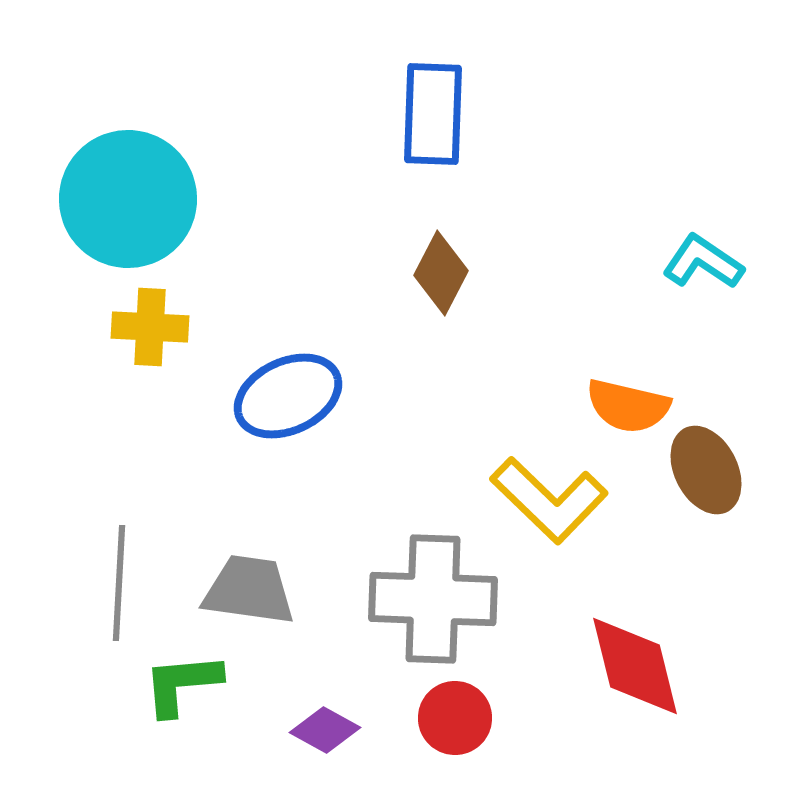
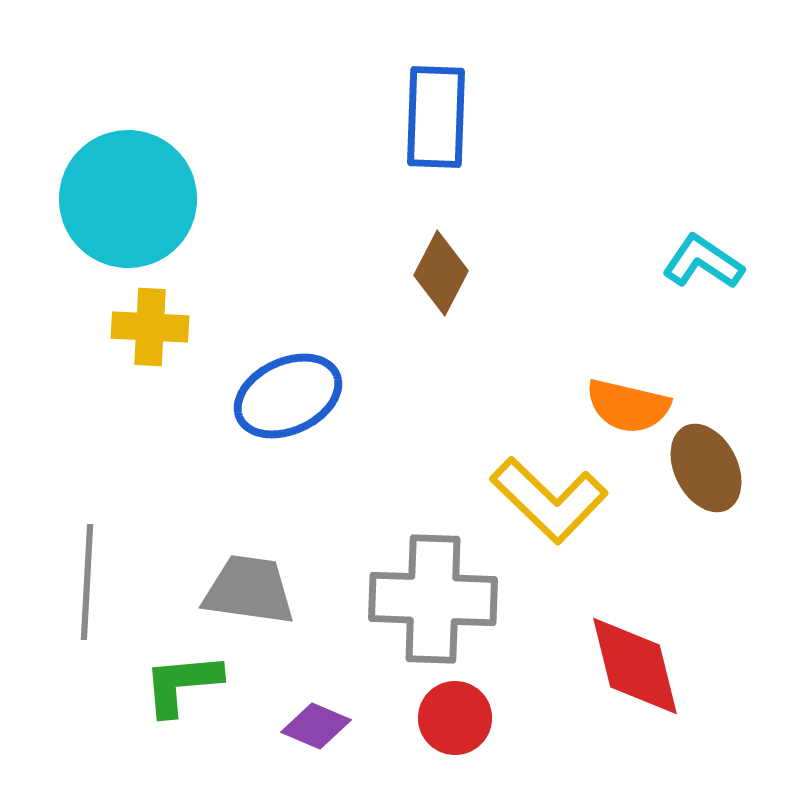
blue rectangle: moved 3 px right, 3 px down
brown ellipse: moved 2 px up
gray line: moved 32 px left, 1 px up
purple diamond: moved 9 px left, 4 px up; rotated 6 degrees counterclockwise
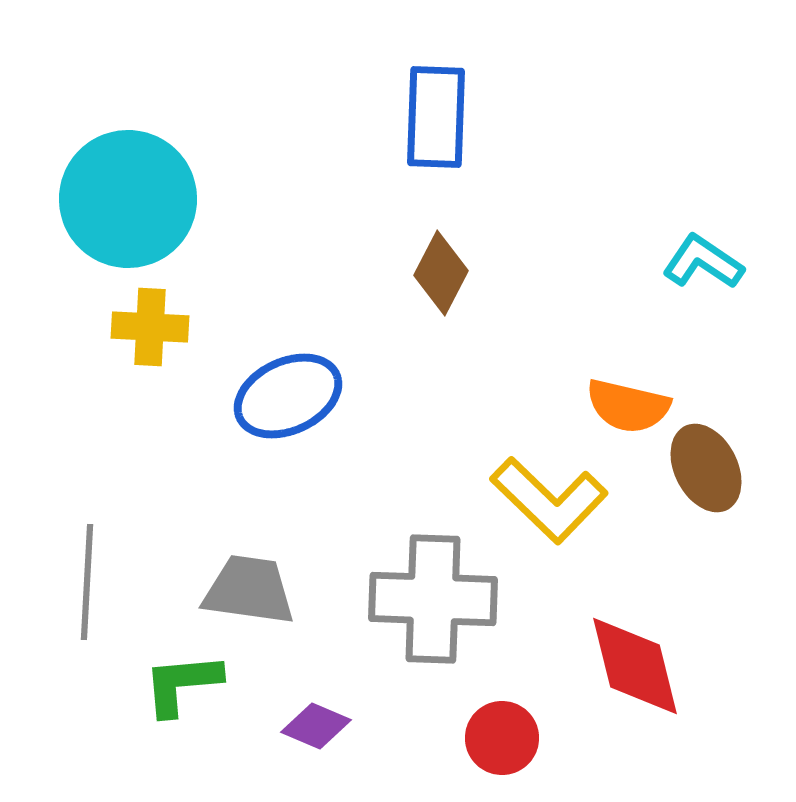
red circle: moved 47 px right, 20 px down
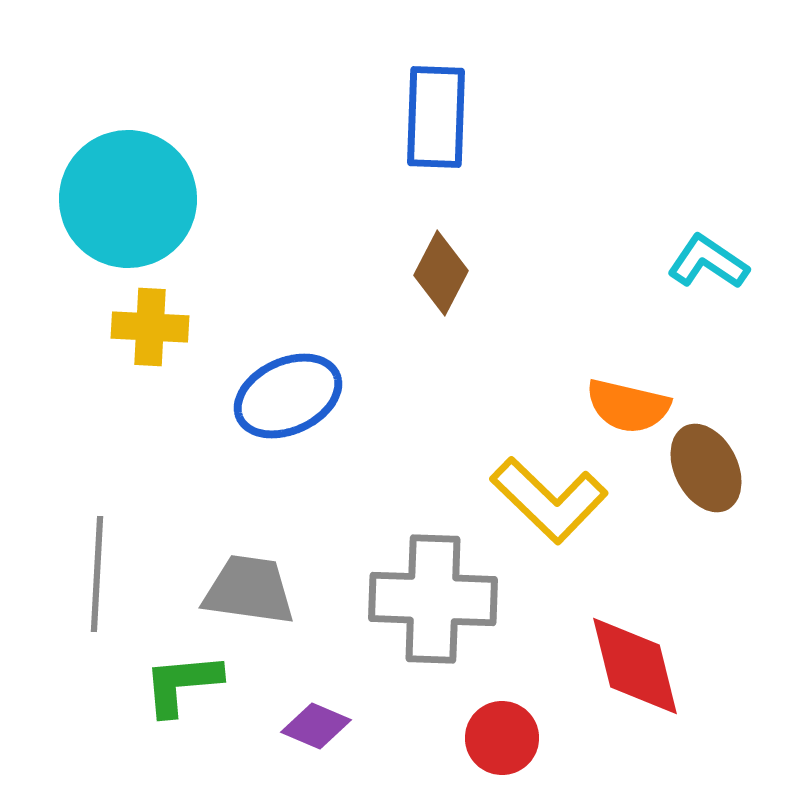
cyan L-shape: moved 5 px right
gray line: moved 10 px right, 8 px up
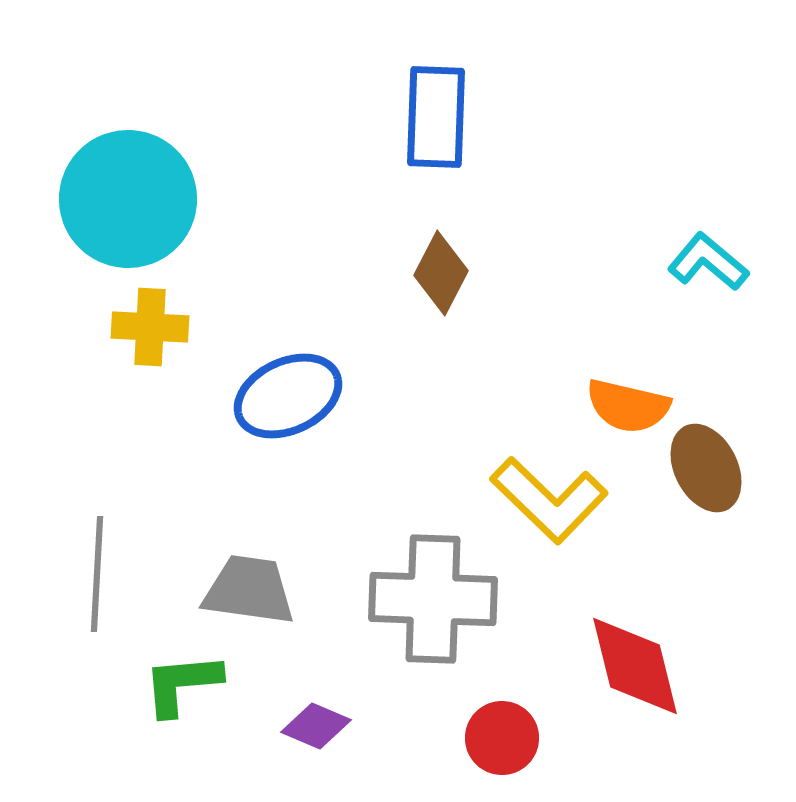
cyan L-shape: rotated 6 degrees clockwise
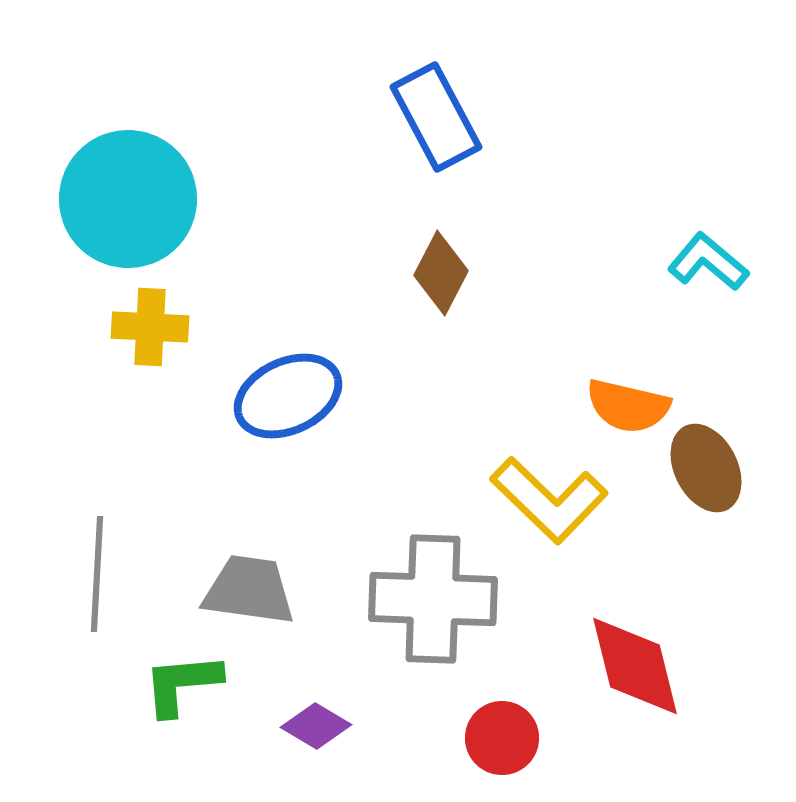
blue rectangle: rotated 30 degrees counterclockwise
purple diamond: rotated 8 degrees clockwise
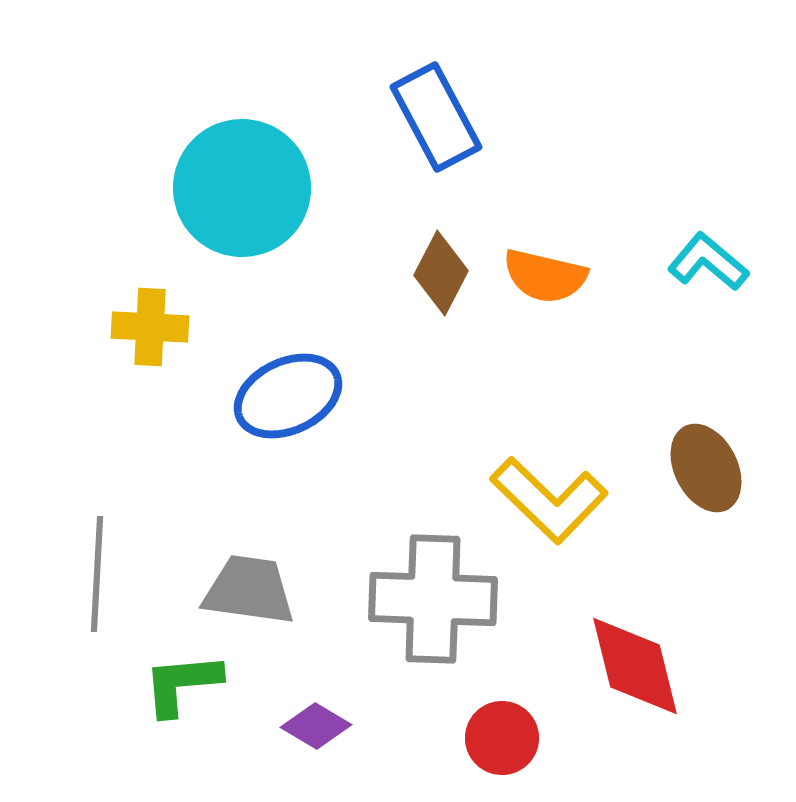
cyan circle: moved 114 px right, 11 px up
orange semicircle: moved 83 px left, 130 px up
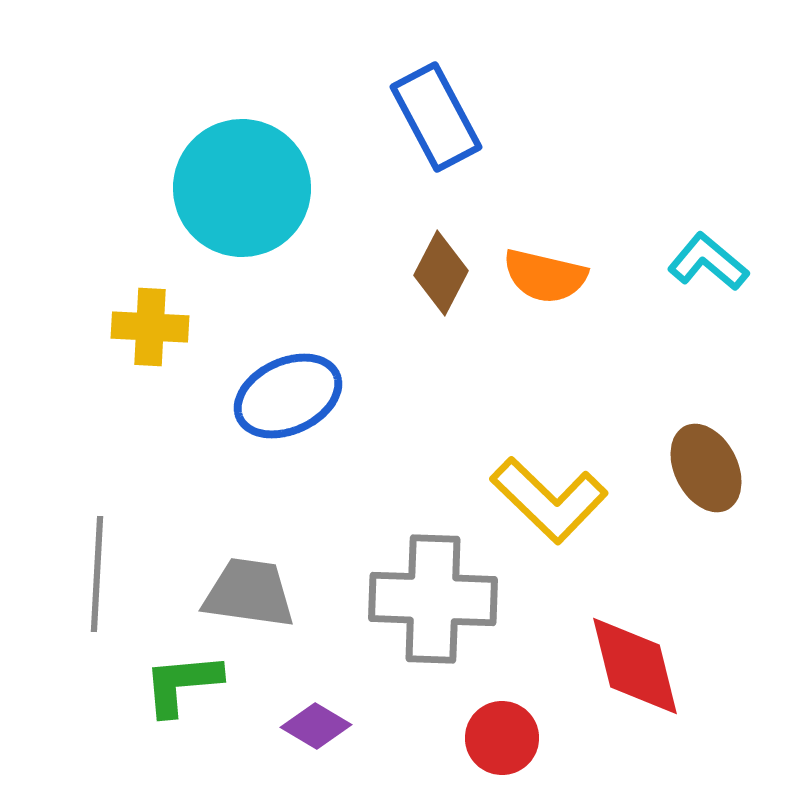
gray trapezoid: moved 3 px down
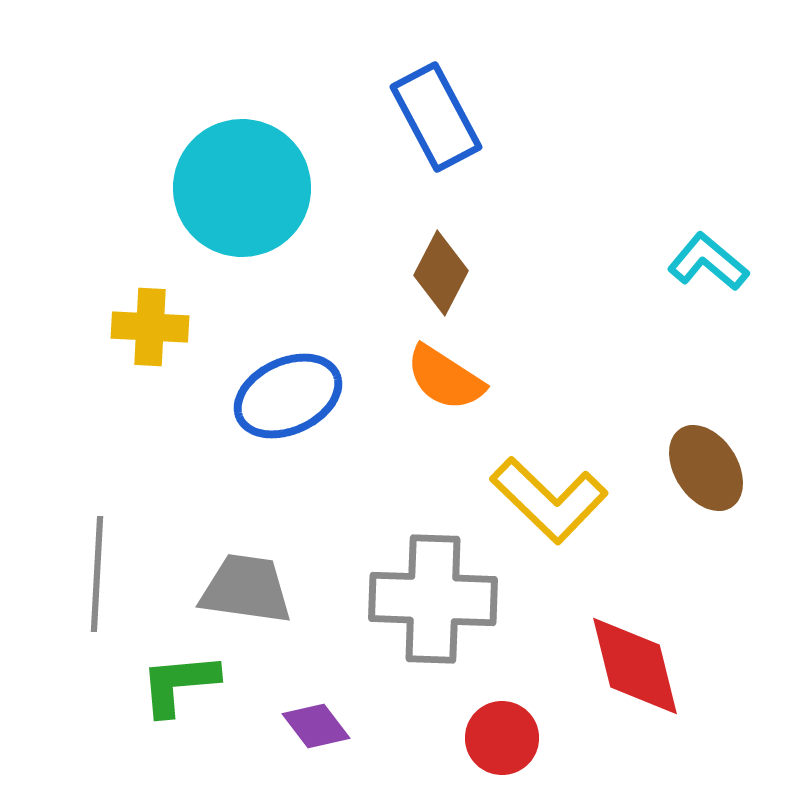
orange semicircle: moved 100 px left, 102 px down; rotated 20 degrees clockwise
brown ellipse: rotated 6 degrees counterclockwise
gray trapezoid: moved 3 px left, 4 px up
green L-shape: moved 3 px left
purple diamond: rotated 22 degrees clockwise
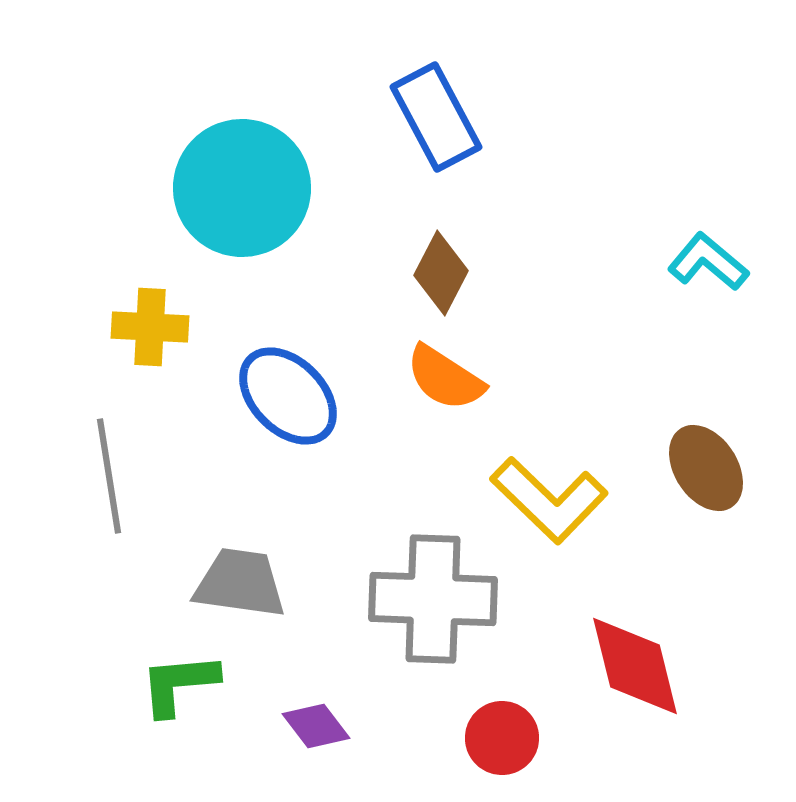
blue ellipse: rotated 70 degrees clockwise
gray line: moved 12 px right, 98 px up; rotated 12 degrees counterclockwise
gray trapezoid: moved 6 px left, 6 px up
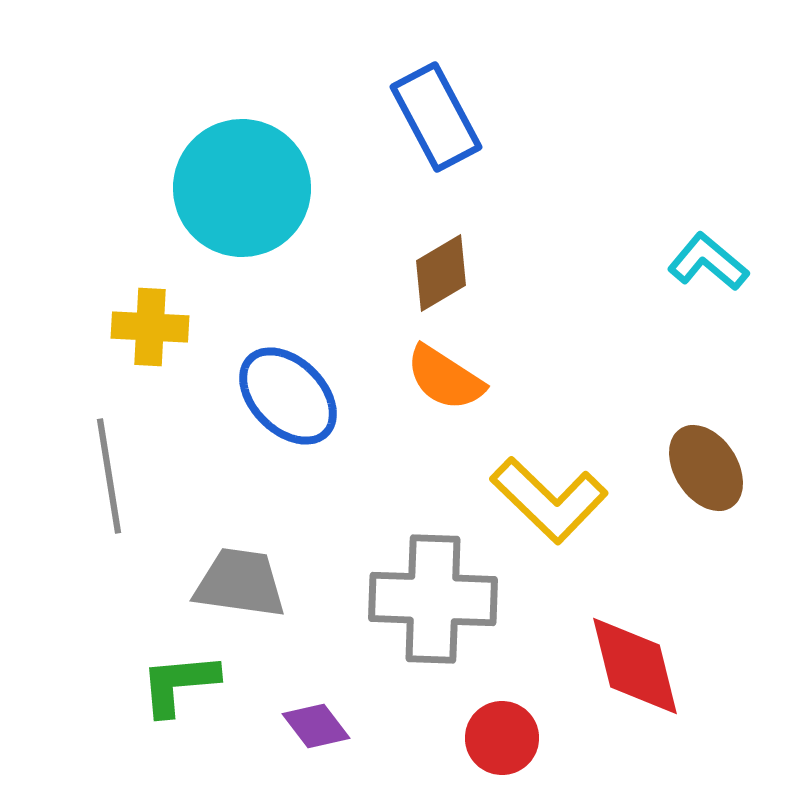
brown diamond: rotated 32 degrees clockwise
